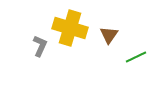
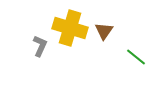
brown triangle: moved 5 px left, 4 px up
green line: rotated 65 degrees clockwise
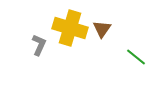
brown triangle: moved 2 px left, 2 px up
gray L-shape: moved 1 px left, 1 px up
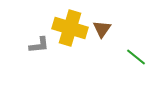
gray L-shape: rotated 60 degrees clockwise
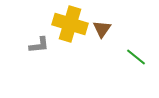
yellow cross: moved 4 px up
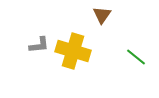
yellow cross: moved 3 px right, 27 px down
brown triangle: moved 14 px up
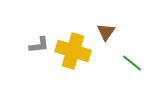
brown triangle: moved 4 px right, 17 px down
green line: moved 4 px left, 6 px down
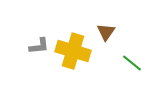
gray L-shape: moved 1 px down
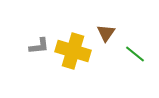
brown triangle: moved 1 px down
green line: moved 3 px right, 9 px up
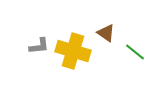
brown triangle: rotated 30 degrees counterclockwise
green line: moved 2 px up
